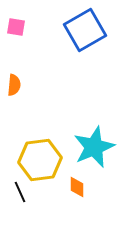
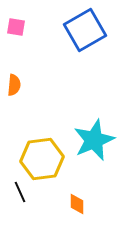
cyan star: moved 7 px up
yellow hexagon: moved 2 px right, 1 px up
orange diamond: moved 17 px down
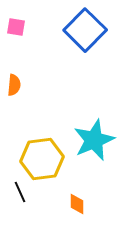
blue square: rotated 15 degrees counterclockwise
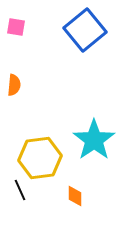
blue square: rotated 6 degrees clockwise
cyan star: rotated 12 degrees counterclockwise
yellow hexagon: moved 2 px left, 1 px up
black line: moved 2 px up
orange diamond: moved 2 px left, 8 px up
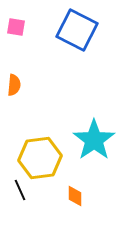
blue square: moved 8 px left; rotated 24 degrees counterclockwise
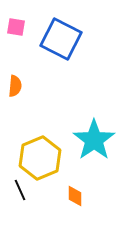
blue square: moved 16 px left, 9 px down
orange semicircle: moved 1 px right, 1 px down
yellow hexagon: rotated 15 degrees counterclockwise
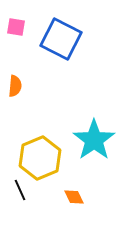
orange diamond: moved 1 px left, 1 px down; rotated 25 degrees counterclockwise
